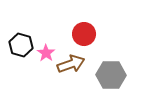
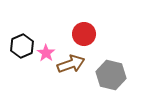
black hexagon: moved 1 px right, 1 px down; rotated 20 degrees clockwise
gray hexagon: rotated 12 degrees clockwise
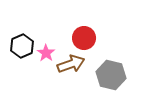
red circle: moved 4 px down
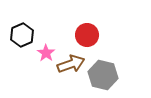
red circle: moved 3 px right, 3 px up
black hexagon: moved 11 px up
gray hexagon: moved 8 px left
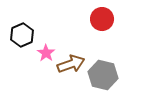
red circle: moved 15 px right, 16 px up
